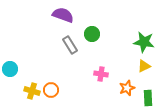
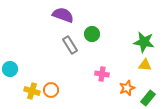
yellow triangle: moved 1 px right, 1 px up; rotated 32 degrees clockwise
pink cross: moved 1 px right
green rectangle: rotated 42 degrees clockwise
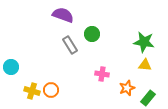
cyan circle: moved 1 px right, 2 px up
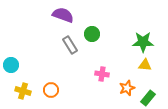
green star: moved 1 px left; rotated 10 degrees counterclockwise
cyan circle: moved 2 px up
yellow cross: moved 9 px left
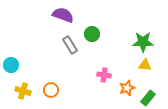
pink cross: moved 2 px right, 1 px down
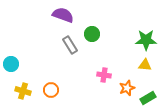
green star: moved 3 px right, 2 px up
cyan circle: moved 1 px up
green rectangle: rotated 21 degrees clockwise
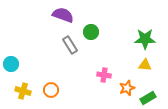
green circle: moved 1 px left, 2 px up
green star: moved 1 px left, 1 px up
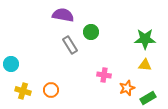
purple semicircle: rotated 10 degrees counterclockwise
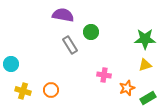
yellow triangle: rotated 24 degrees counterclockwise
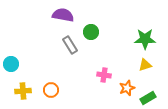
yellow cross: rotated 21 degrees counterclockwise
